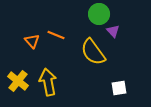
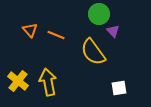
orange triangle: moved 2 px left, 11 px up
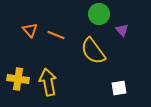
purple triangle: moved 9 px right, 1 px up
yellow semicircle: moved 1 px up
yellow cross: moved 2 px up; rotated 30 degrees counterclockwise
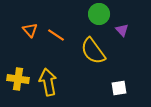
orange line: rotated 12 degrees clockwise
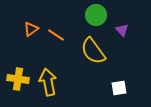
green circle: moved 3 px left, 1 px down
orange triangle: moved 1 px right, 1 px up; rotated 35 degrees clockwise
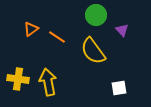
orange line: moved 1 px right, 2 px down
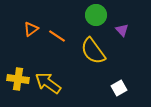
orange line: moved 1 px up
yellow arrow: moved 1 px down; rotated 44 degrees counterclockwise
white square: rotated 21 degrees counterclockwise
